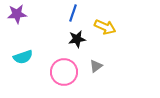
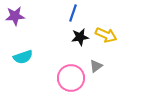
purple star: moved 2 px left, 2 px down
yellow arrow: moved 1 px right, 8 px down
black star: moved 3 px right, 2 px up
pink circle: moved 7 px right, 6 px down
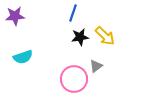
yellow arrow: moved 1 px left, 1 px down; rotated 20 degrees clockwise
pink circle: moved 3 px right, 1 px down
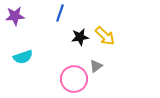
blue line: moved 13 px left
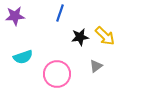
pink circle: moved 17 px left, 5 px up
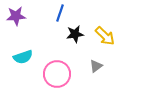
purple star: moved 1 px right
black star: moved 5 px left, 3 px up
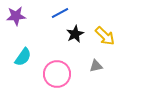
blue line: rotated 42 degrees clockwise
black star: rotated 18 degrees counterclockwise
cyan semicircle: rotated 36 degrees counterclockwise
gray triangle: rotated 24 degrees clockwise
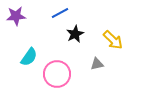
yellow arrow: moved 8 px right, 4 px down
cyan semicircle: moved 6 px right
gray triangle: moved 1 px right, 2 px up
